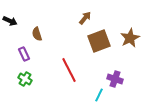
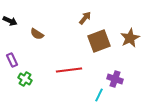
brown semicircle: rotated 40 degrees counterclockwise
purple rectangle: moved 12 px left, 6 px down
red line: rotated 70 degrees counterclockwise
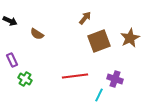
red line: moved 6 px right, 6 px down
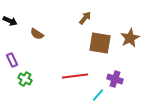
brown square: moved 1 px right, 2 px down; rotated 30 degrees clockwise
cyan line: moved 1 px left; rotated 16 degrees clockwise
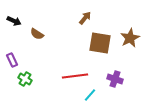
black arrow: moved 4 px right
cyan line: moved 8 px left
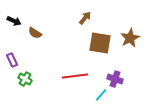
brown semicircle: moved 2 px left, 1 px up
cyan line: moved 11 px right
